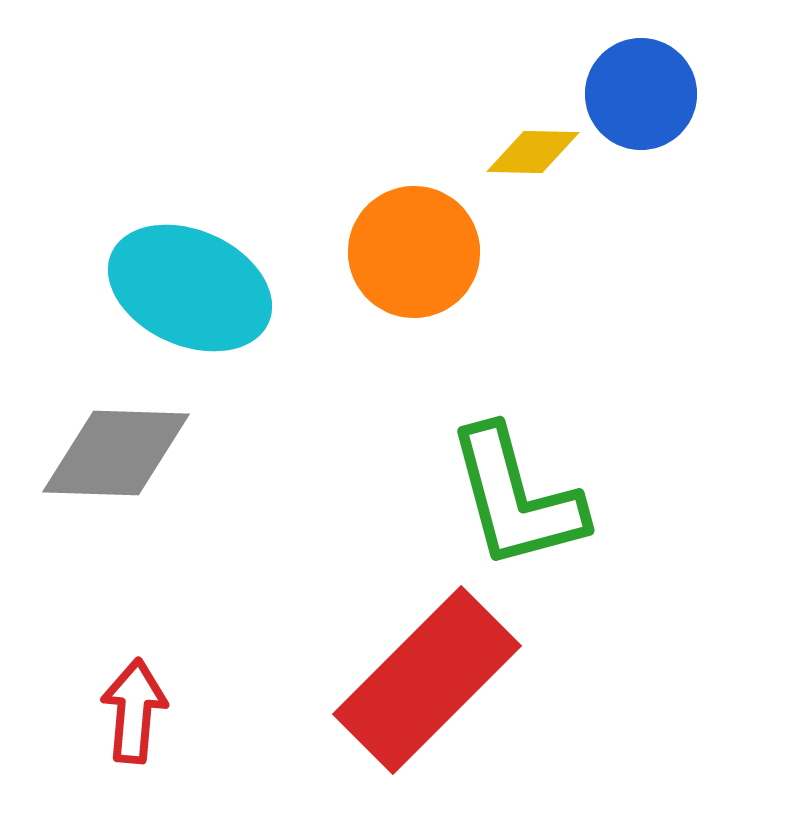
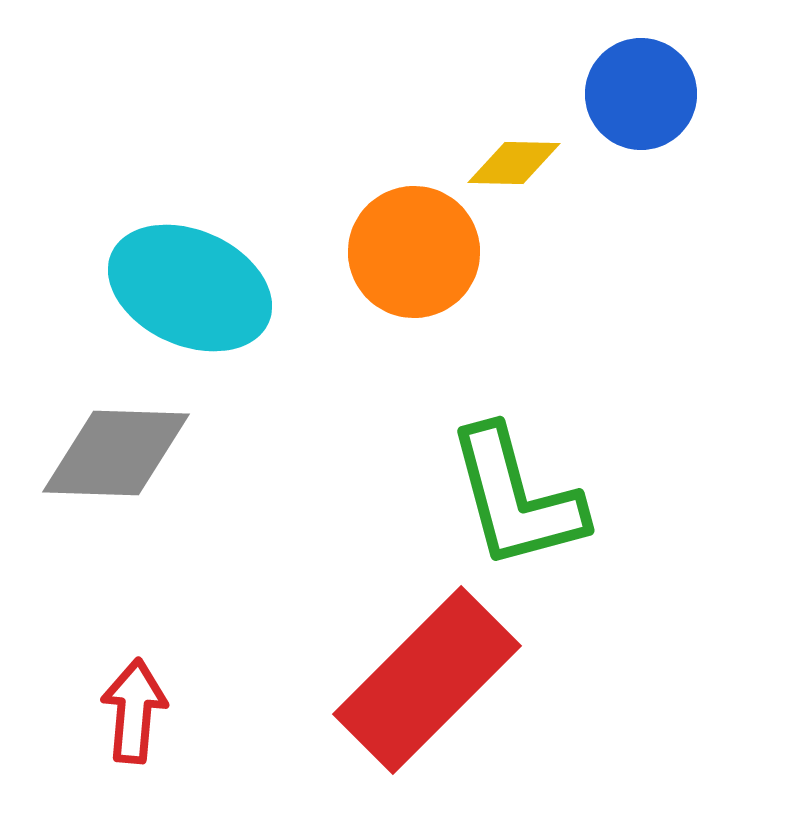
yellow diamond: moved 19 px left, 11 px down
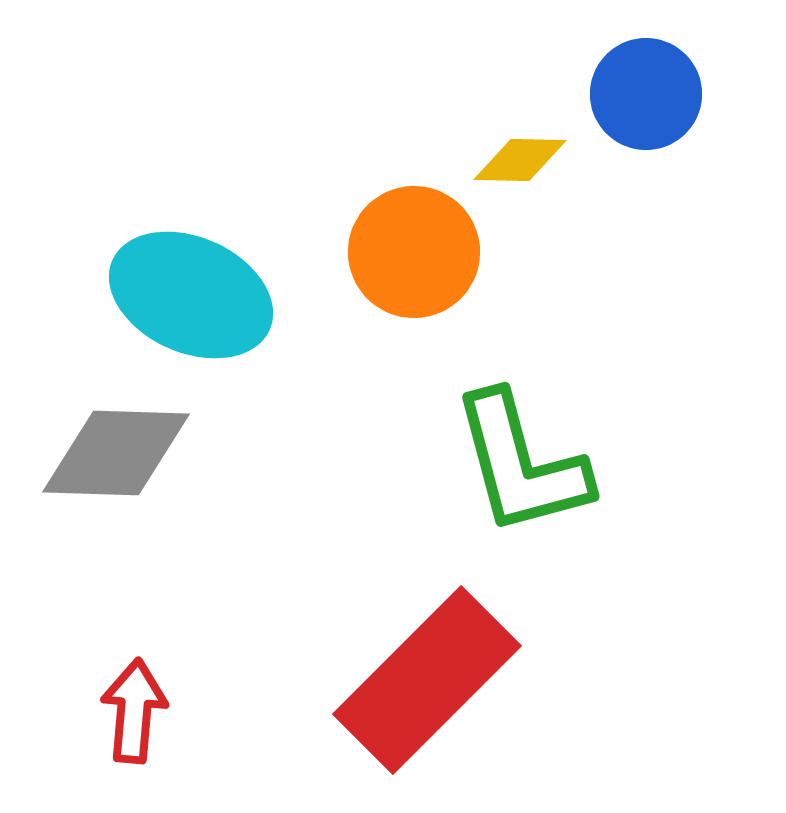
blue circle: moved 5 px right
yellow diamond: moved 6 px right, 3 px up
cyan ellipse: moved 1 px right, 7 px down
green L-shape: moved 5 px right, 34 px up
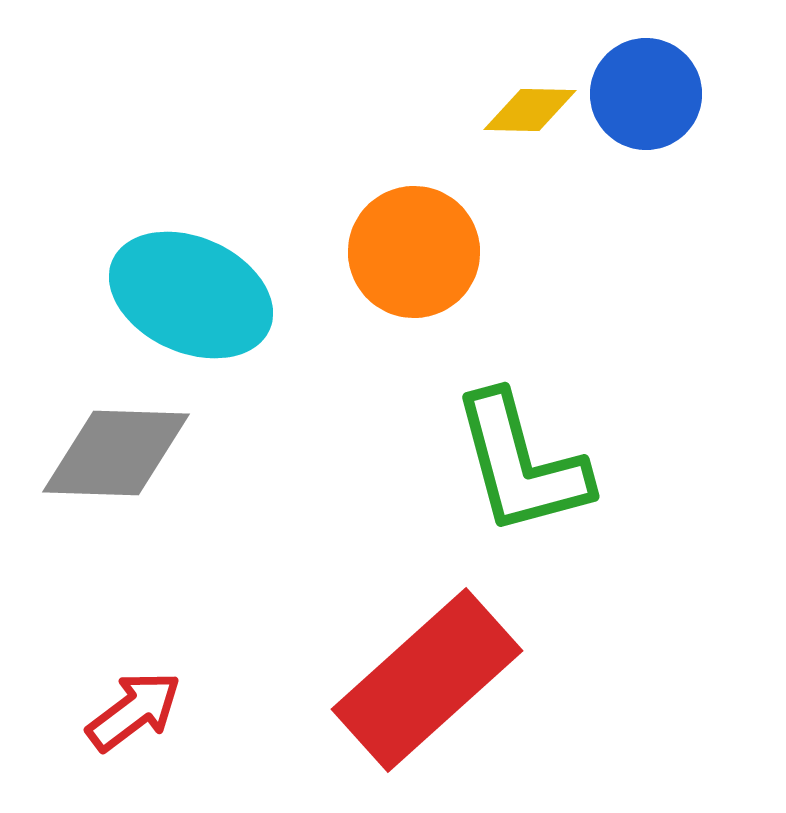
yellow diamond: moved 10 px right, 50 px up
red rectangle: rotated 3 degrees clockwise
red arrow: rotated 48 degrees clockwise
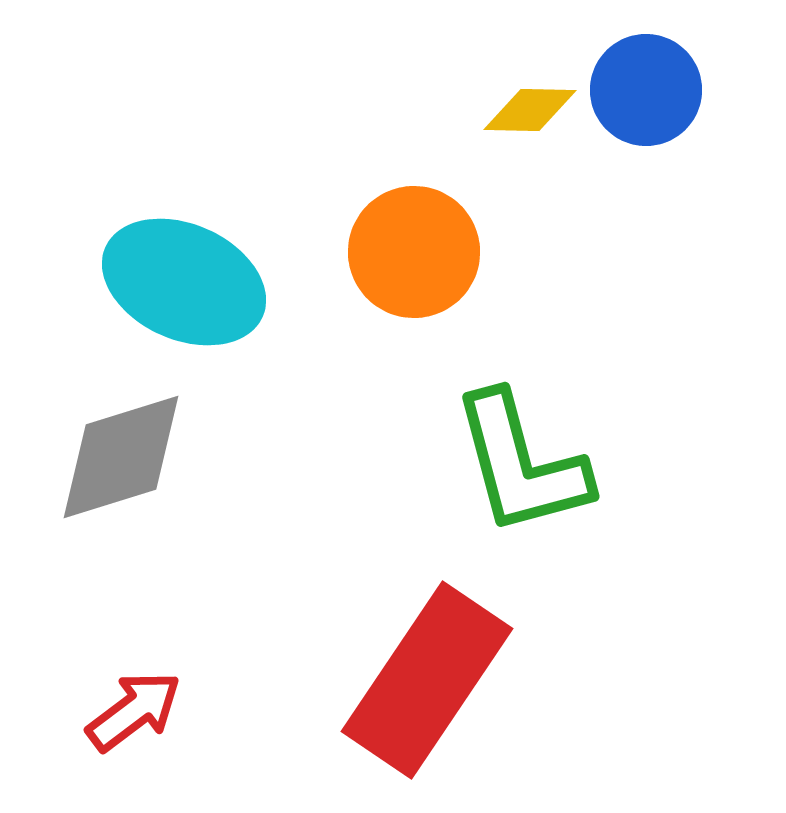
blue circle: moved 4 px up
cyan ellipse: moved 7 px left, 13 px up
gray diamond: moved 5 px right, 4 px down; rotated 19 degrees counterclockwise
red rectangle: rotated 14 degrees counterclockwise
